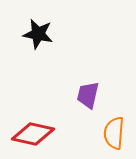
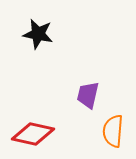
orange semicircle: moved 1 px left, 2 px up
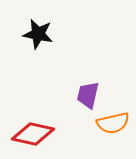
orange semicircle: moved 8 px up; rotated 108 degrees counterclockwise
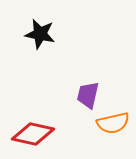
black star: moved 2 px right
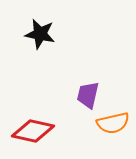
red diamond: moved 3 px up
